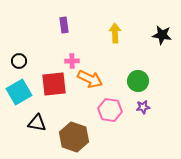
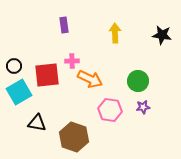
black circle: moved 5 px left, 5 px down
red square: moved 7 px left, 9 px up
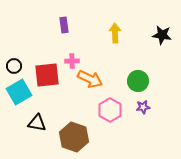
pink hexagon: rotated 20 degrees clockwise
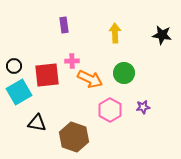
green circle: moved 14 px left, 8 px up
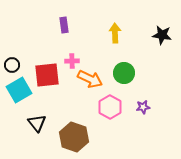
black circle: moved 2 px left, 1 px up
cyan square: moved 2 px up
pink hexagon: moved 3 px up
black triangle: rotated 42 degrees clockwise
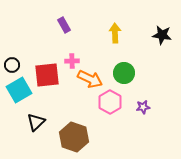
purple rectangle: rotated 21 degrees counterclockwise
pink hexagon: moved 5 px up
black triangle: moved 1 px left, 1 px up; rotated 24 degrees clockwise
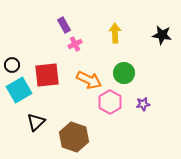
pink cross: moved 3 px right, 17 px up; rotated 24 degrees counterclockwise
orange arrow: moved 1 px left, 1 px down
purple star: moved 3 px up
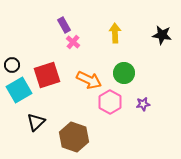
pink cross: moved 2 px left, 2 px up; rotated 24 degrees counterclockwise
red square: rotated 12 degrees counterclockwise
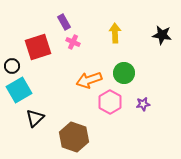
purple rectangle: moved 3 px up
pink cross: rotated 16 degrees counterclockwise
black circle: moved 1 px down
red square: moved 9 px left, 28 px up
orange arrow: rotated 135 degrees clockwise
black triangle: moved 1 px left, 4 px up
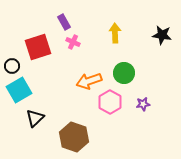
orange arrow: moved 1 px down
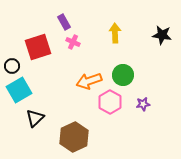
green circle: moved 1 px left, 2 px down
brown hexagon: rotated 16 degrees clockwise
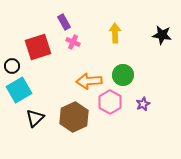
orange arrow: rotated 15 degrees clockwise
purple star: rotated 16 degrees counterclockwise
brown hexagon: moved 20 px up
